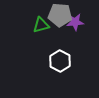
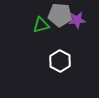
purple star: moved 2 px right, 2 px up
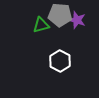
purple star: rotated 24 degrees clockwise
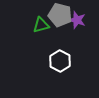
gray pentagon: rotated 10 degrees clockwise
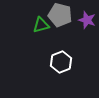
purple star: moved 10 px right
white hexagon: moved 1 px right, 1 px down; rotated 10 degrees clockwise
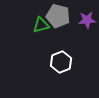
gray pentagon: moved 2 px left, 1 px down
purple star: rotated 24 degrees counterclockwise
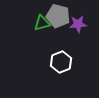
purple star: moved 9 px left, 4 px down
green triangle: moved 1 px right, 2 px up
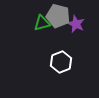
purple star: moved 2 px left; rotated 30 degrees clockwise
